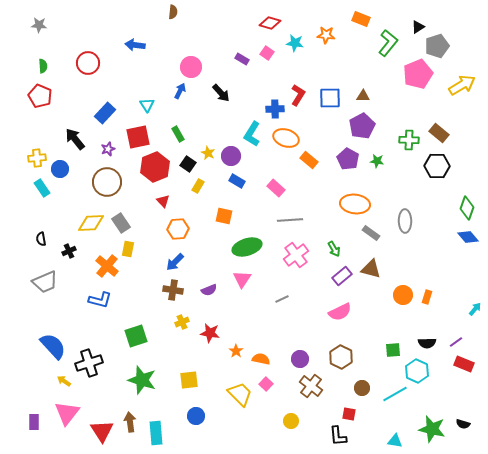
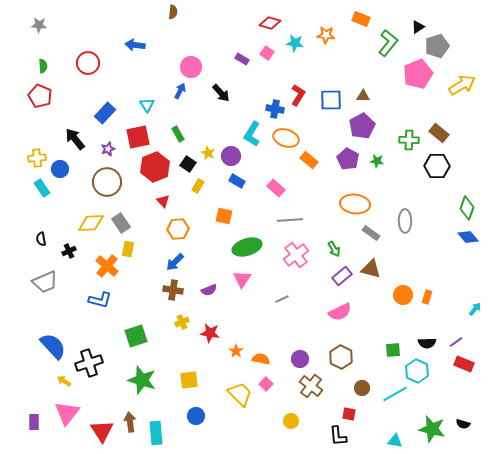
blue square at (330, 98): moved 1 px right, 2 px down
blue cross at (275, 109): rotated 12 degrees clockwise
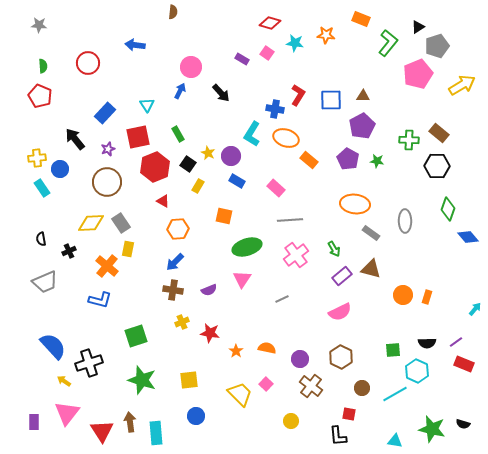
red triangle at (163, 201): rotated 16 degrees counterclockwise
green diamond at (467, 208): moved 19 px left, 1 px down
orange semicircle at (261, 359): moved 6 px right, 11 px up
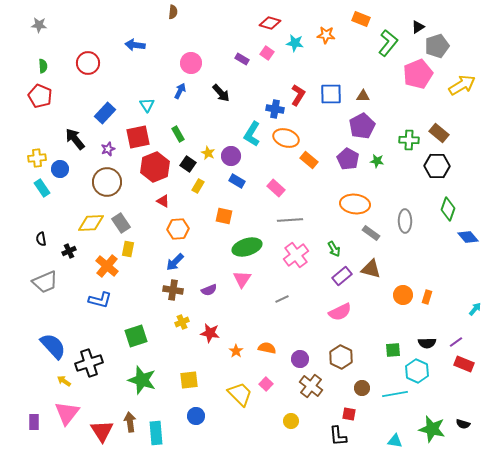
pink circle at (191, 67): moved 4 px up
blue square at (331, 100): moved 6 px up
cyan line at (395, 394): rotated 20 degrees clockwise
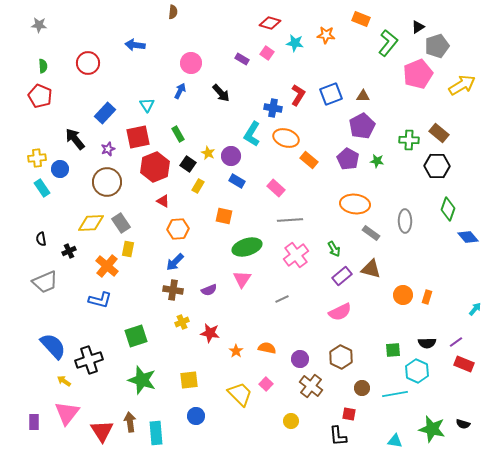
blue square at (331, 94): rotated 20 degrees counterclockwise
blue cross at (275, 109): moved 2 px left, 1 px up
black cross at (89, 363): moved 3 px up
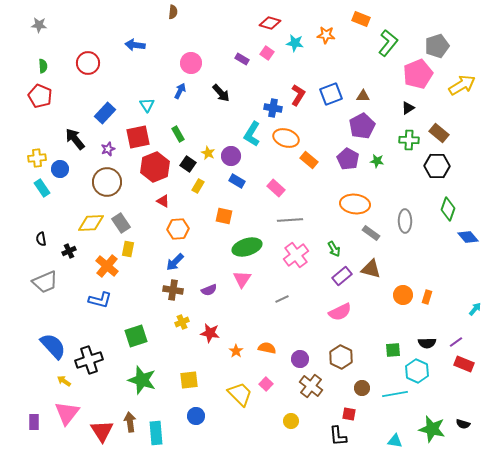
black triangle at (418, 27): moved 10 px left, 81 px down
